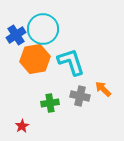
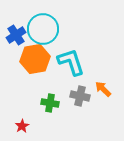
green cross: rotated 18 degrees clockwise
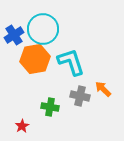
blue cross: moved 2 px left
green cross: moved 4 px down
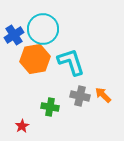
orange arrow: moved 6 px down
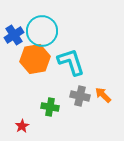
cyan circle: moved 1 px left, 2 px down
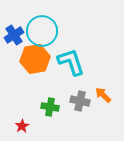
gray cross: moved 5 px down
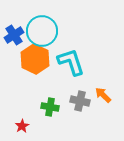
orange hexagon: rotated 24 degrees counterclockwise
